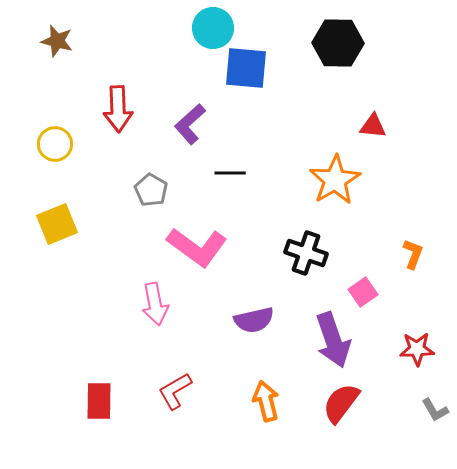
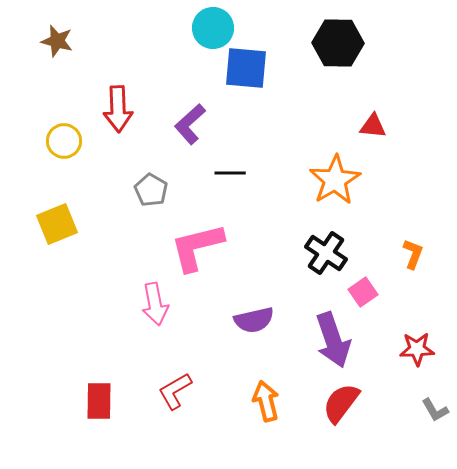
yellow circle: moved 9 px right, 3 px up
pink L-shape: rotated 130 degrees clockwise
black cross: moved 20 px right; rotated 15 degrees clockwise
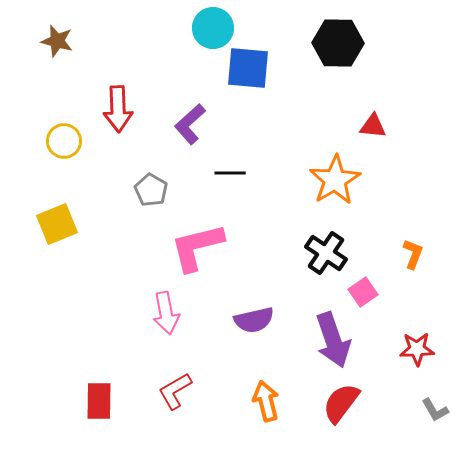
blue square: moved 2 px right
pink arrow: moved 11 px right, 9 px down
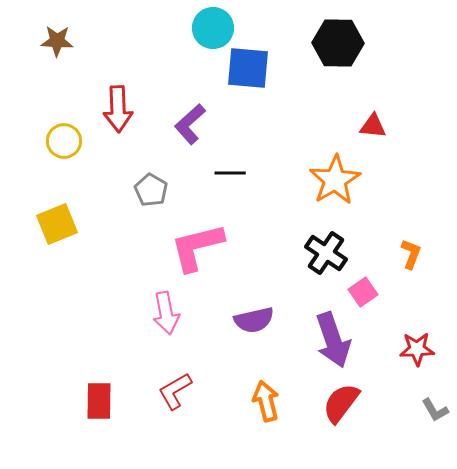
brown star: rotated 12 degrees counterclockwise
orange L-shape: moved 2 px left
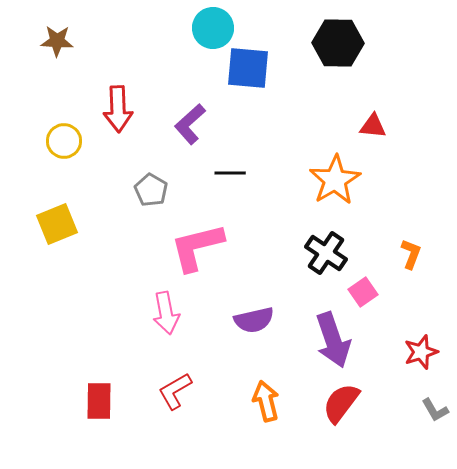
red star: moved 4 px right, 3 px down; rotated 16 degrees counterclockwise
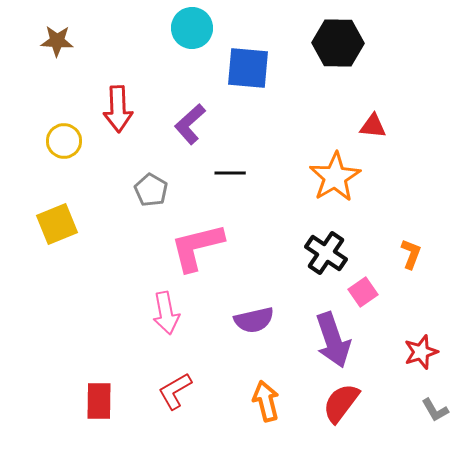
cyan circle: moved 21 px left
orange star: moved 3 px up
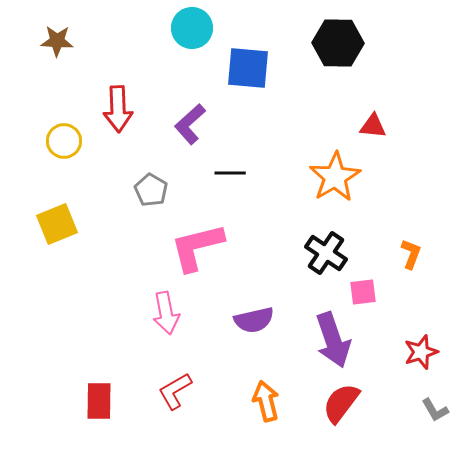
pink square: rotated 28 degrees clockwise
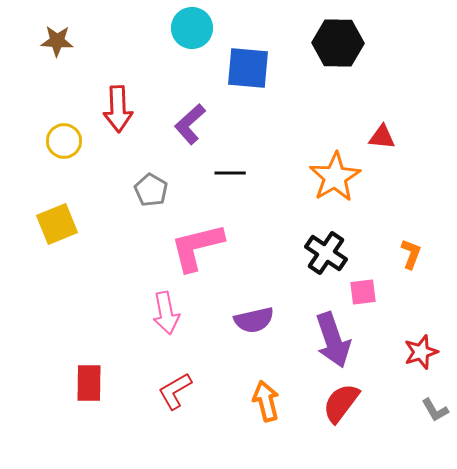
red triangle: moved 9 px right, 11 px down
red rectangle: moved 10 px left, 18 px up
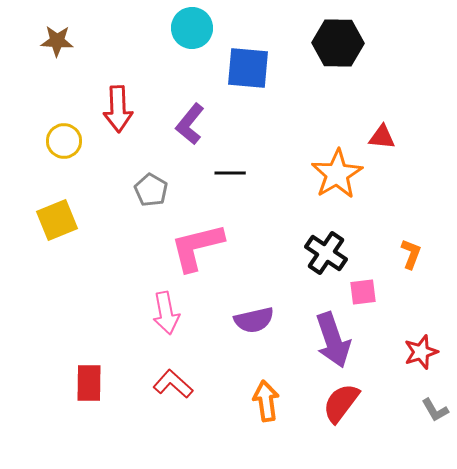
purple L-shape: rotated 9 degrees counterclockwise
orange star: moved 2 px right, 3 px up
yellow square: moved 4 px up
red L-shape: moved 2 px left, 7 px up; rotated 72 degrees clockwise
orange arrow: rotated 6 degrees clockwise
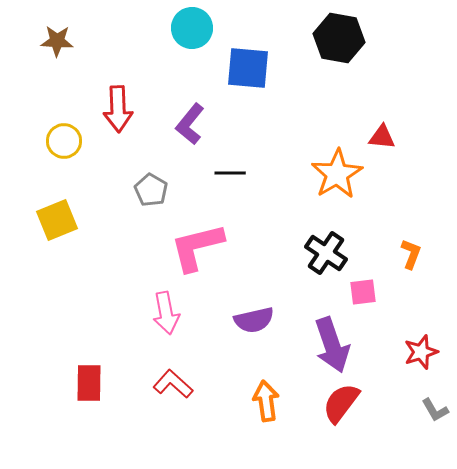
black hexagon: moved 1 px right, 5 px up; rotated 9 degrees clockwise
purple arrow: moved 1 px left, 5 px down
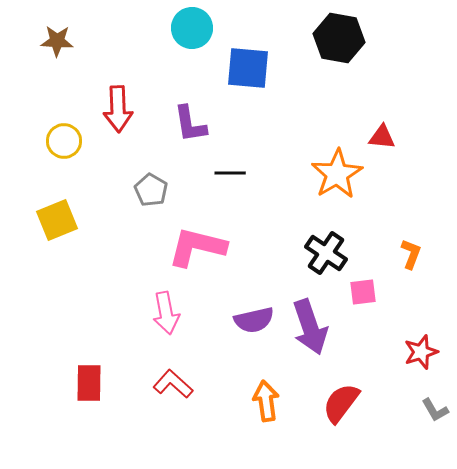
purple L-shape: rotated 48 degrees counterclockwise
pink L-shape: rotated 28 degrees clockwise
purple arrow: moved 22 px left, 18 px up
